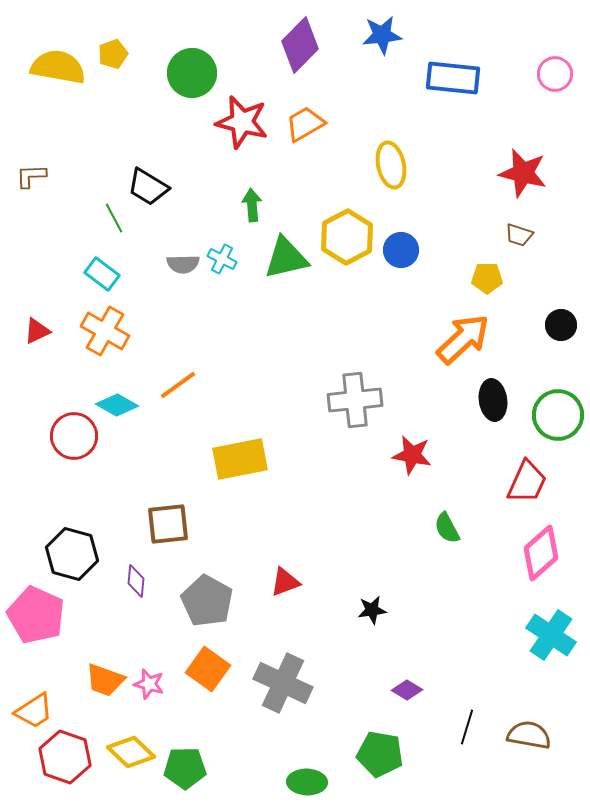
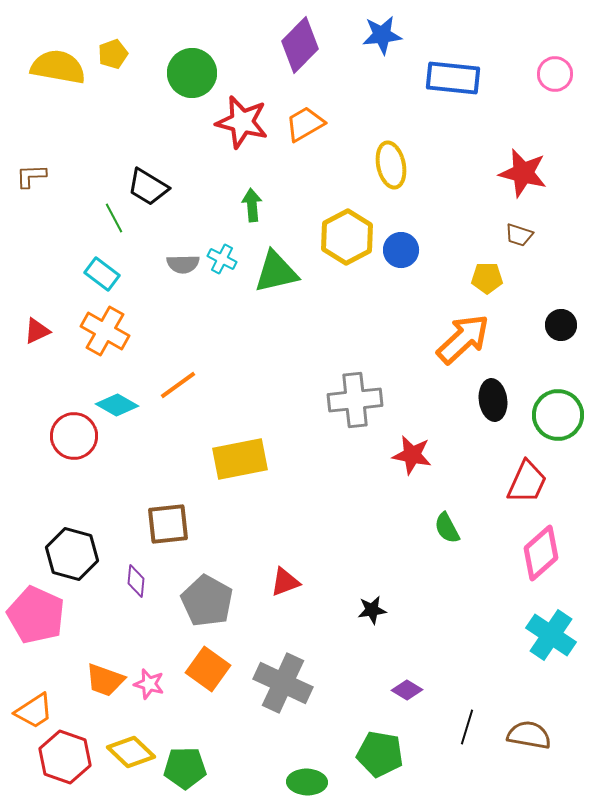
green triangle at (286, 258): moved 10 px left, 14 px down
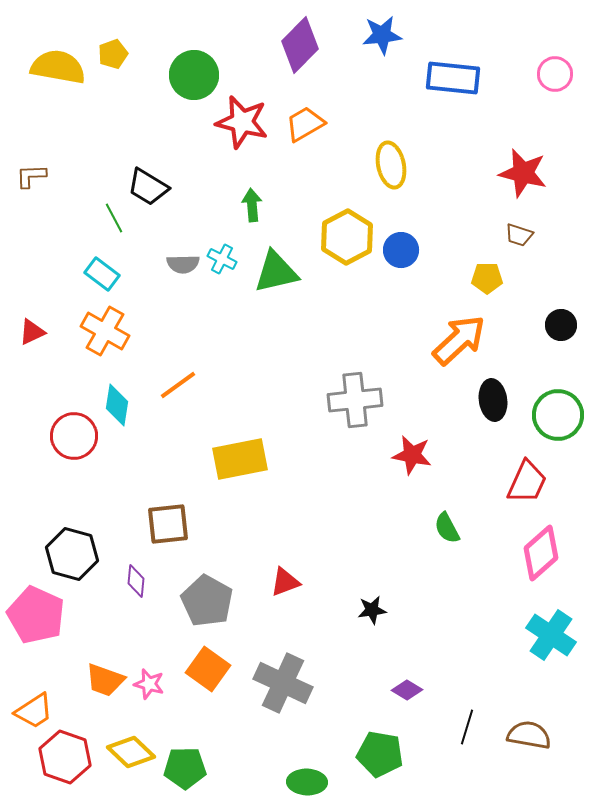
green circle at (192, 73): moved 2 px right, 2 px down
red triangle at (37, 331): moved 5 px left, 1 px down
orange arrow at (463, 339): moved 4 px left, 1 px down
cyan diamond at (117, 405): rotated 69 degrees clockwise
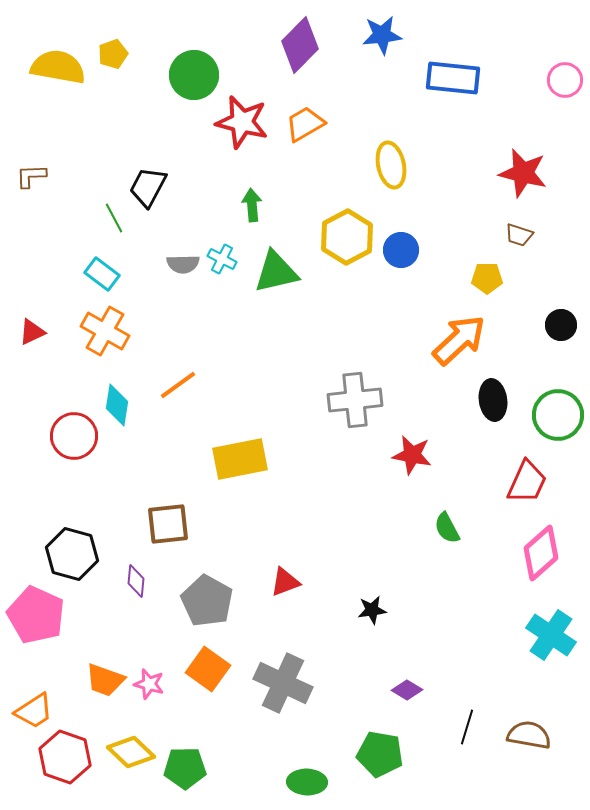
pink circle at (555, 74): moved 10 px right, 6 px down
black trapezoid at (148, 187): rotated 87 degrees clockwise
